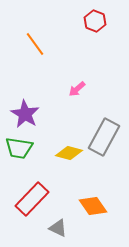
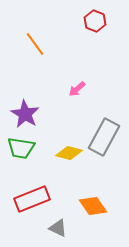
green trapezoid: moved 2 px right
red rectangle: rotated 24 degrees clockwise
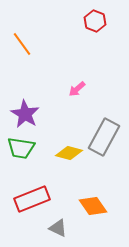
orange line: moved 13 px left
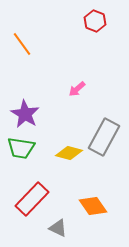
red rectangle: rotated 24 degrees counterclockwise
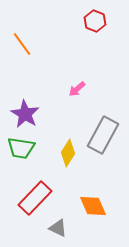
gray rectangle: moved 1 px left, 2 px up
yellow diamond: moved 1 px left; rotated 72 degrees counterclockwise
red rectangle: moved 3 px right, 1 px up
orange diamond: rotated 12 degrees clockwise
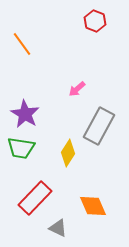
gray rectangle: moved 4 px left, 9 px up
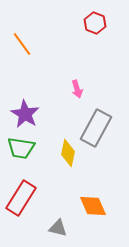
red hexagon: moved 2 px down
pink arrow: rotated 66 degrees counterclockwise
gray rectangle: moved 3 px left, 2 px down
yellow diamond: rotated 20 degrees counterclockwise
red rectangle: moved 14 px left; rotated 12 degrees counterclockwise
gray triangle: rotated 12 degrees counterclockwise
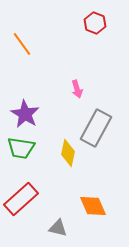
red rectangle: moved 1 px down; rotated 16 degrees clockwise
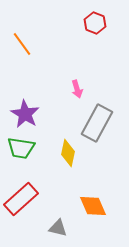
gray rectangle: moved 1 px right, 5 px up
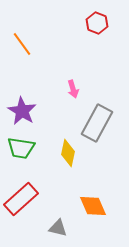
red hexagon: moved 2 px right
pink arrow: moved 4 px left
purple star: moved 3 px left, 3 px up
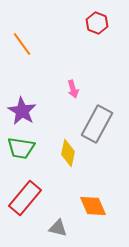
gray rectangle: moved 1 px down
red rectangle: moved 4 px right, 1 px up; rotated 8 degrees counterclockwise
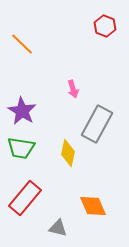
red hexagon: moved 8 px right, 3 px down
orange line: rotated 10 degrees counterclockwise
